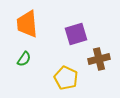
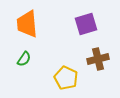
purple square: moved 10 px right, 10 px up
brown cross: moved 1 px left
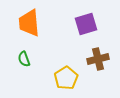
orange trapezoid: moved 2 px right, 1 px up
green semicircle: rotated 126 degrees clockwise
yellow pentagon: rotated 15 degrees clockwise
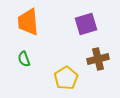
orange trapezoid: moved 1 px left, 1 px up
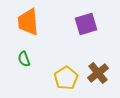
brown cross: moved 14 px down; rotated 25 degrees counterclockwise
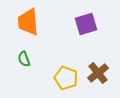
yellow pentagon: rotated 20 degrees counterclockwise
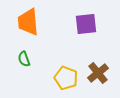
purple square: rotated 10 degrees clockwise
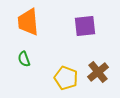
purple square: moved 1 px left, 2 px down
brown cross: moved 1 px up
